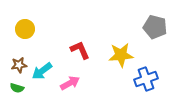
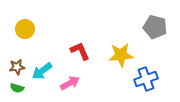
red L-shape: moved 1 px down
brown star: moved 2 px left, 2 px down
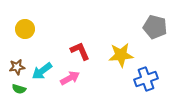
pink arrow: moved 5 px up
green semicircle: moved 2 px right, 1 px down
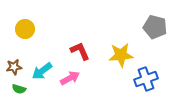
brown star: moved 3 px left
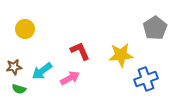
gray pentagon: moved 1 px down; rotated 25 degrees clockwise
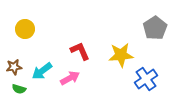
blue cross: rotated 15 degrees counterclockwise
